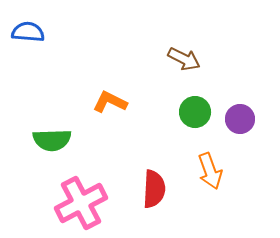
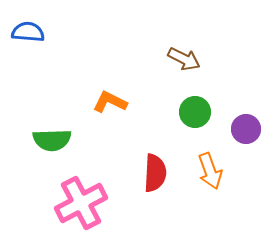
purple circle: moved 6 px right, 10 px down
red semicircle: moved 1 px right, 16 px up
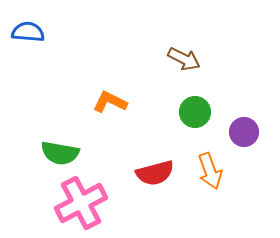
purple circle: moved 2 px left, 3 px down
green semicircle: moved 8 px right, 13 px down; rotated 12 degrees clockwise
red semicircle: rotated 72 degrees clockwise
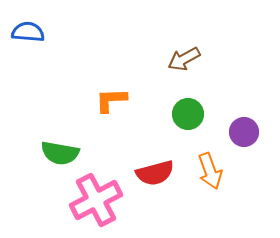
brown arrow: rotated 124 degrees clockwise
orange L-shape: moved 1 px right, 2 px up; rotated 28 degrees counterclockwise
green circle: moved 7 px left, 2 px down
pink cross: moved 15 px right, 3 px up
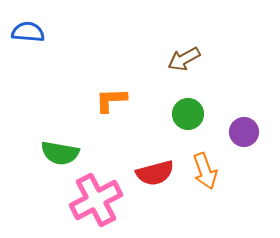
orange arrow: moved 5 px left
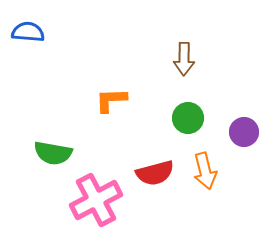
brown arrow: rotated 60 degrees counterclockwise
green circle: moved 4 px down
green semicircle: moved 7 px left
orange arrow: rotated 6 degrees clockwise
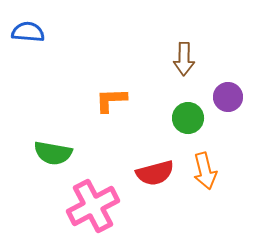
purple circle: moved 16 px left, 35 px up
pink cross: moved 3 px left, 6 px down
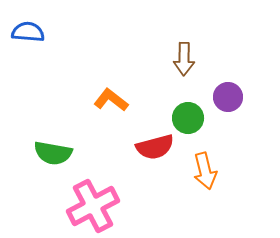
orange L-shape: rotated 40 degrees clockwise
red semicircle: moved 26 px up
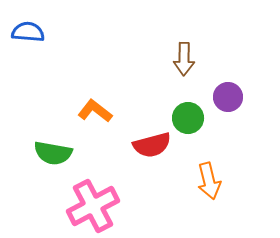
orange L-shape: moved 16 px left, 11 px down
red semicircle: moved 3 px left, 2 px up
orange arrow: moved 4 px right, 10 px down
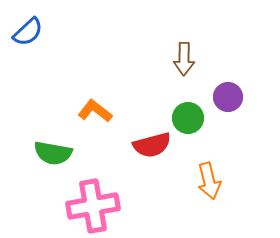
blue semicircle: rotated 132 degrees clockwise
pink cross: rotated 18 degrees clockwise
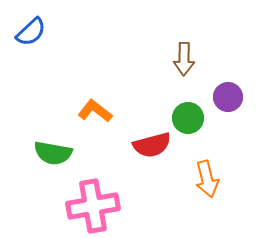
blue semicircle: moved 3 px right
orange arrow: moved 2 px left, 2 px up
